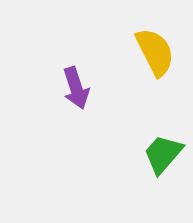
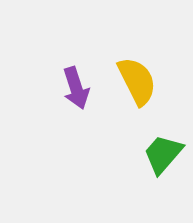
yellow semicircle: moved 18 px left, 29 px down
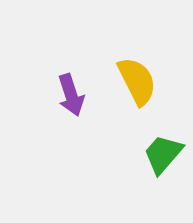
purple arrow: moved 5 px left, 7 px down
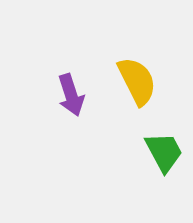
green trapezoid: moved 1 px right, 2 px up; rotated 111 degrees clockwise
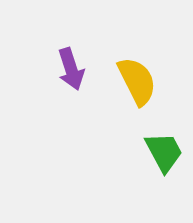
purple arrow: moved 26 px up
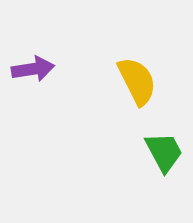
purple arrow: moved 38 px left; rotated 81 degrees counterclockwise
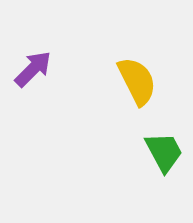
purple arrow: rotated 36 degrees counterclockwise
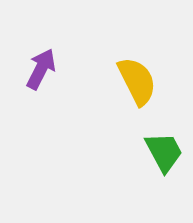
purple arrow: moved 8 px right; rotated 18 degrees counterclockwise
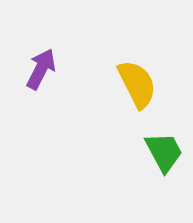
yellow semicircle: moved 3 px down
